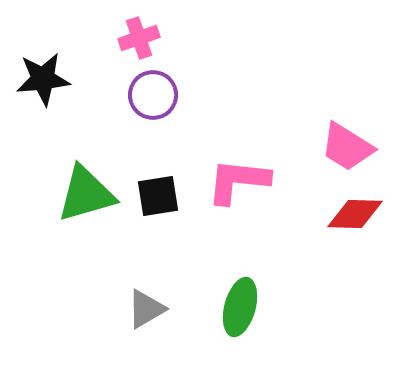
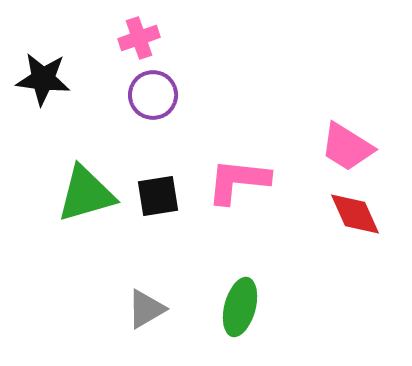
black star: rotated 12 degrees clockwise
red diamond: rotated 64 degrees clockwise
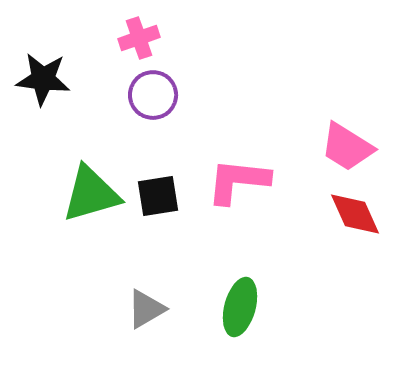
green triangle: moved 5 px right
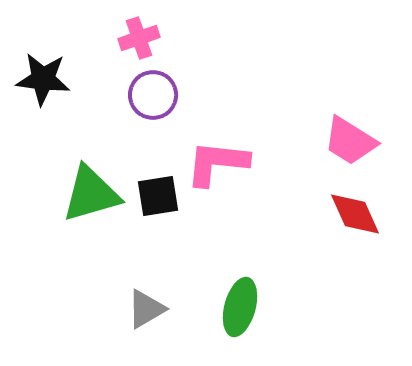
pink trapezoid: moved 3 px right, 6 px up
pink L-shape: moved 21 px left, 18 px up
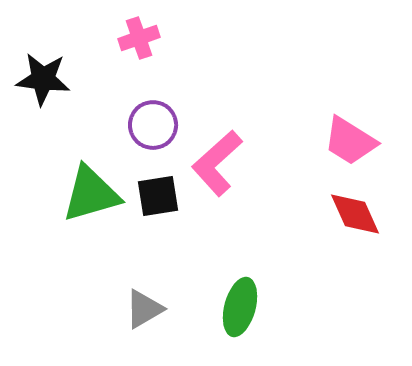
purple circle: moved 30 px down
pink L-shape: rotated 48 degrees counterclockwise
gray triangle: moved 2 px left
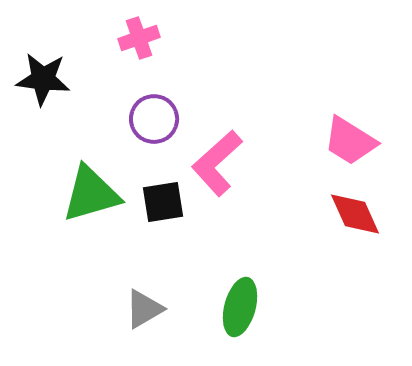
purple circle: moved 1 px right, 6 px up
black square: moved 5 px right, 6 px down
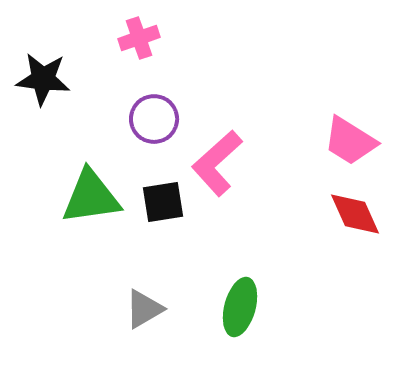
green triangle: moved 3 px down; rotated 8 degrees clockwise
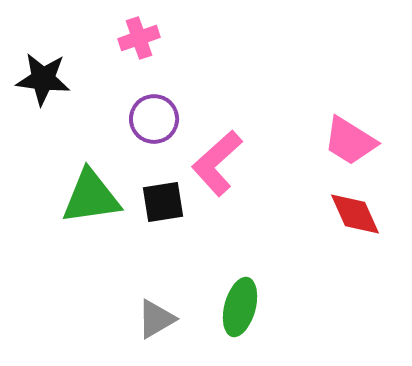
gray triangle: moved 12 px right, 10 px down
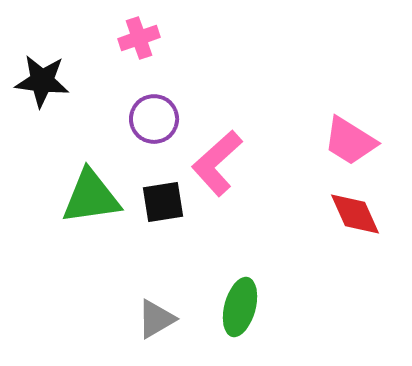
black star: moved 1 px left, 2 px down
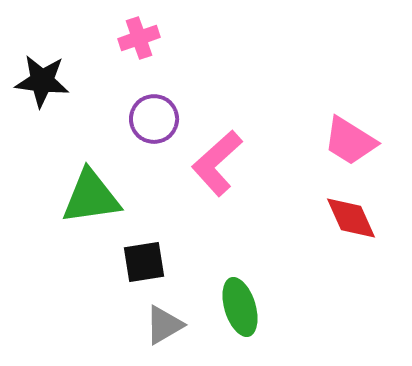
black square: moved 19 px left, 60 px down
red diamond: moved 4 px left, 4 px down
green ellipse: rotated 32 degrees counterclockwise
gray triangle: moved 8 px right, 6 px down
